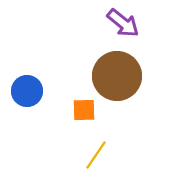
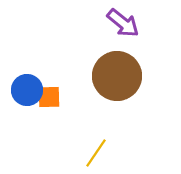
blue circle: moved 1 px up
orange square: moved 35 px left, 13 px up
yellow line: moved 2 px up
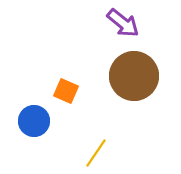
brown circle: moved 17 px right
blue circle: moved 7 px right, 31 px down
orange square: moved 17 px right, 6 px up; rotated 25 degrees clockwise
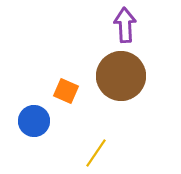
purple arrow: moved 2 px right, 2 px down; rotated 132 degrees counterclockwise
brown circle: moved 13 px left
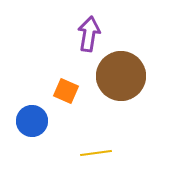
purple arrow: moved 36 px left, 9 px down; rotated 12 degrees clockwise
blue circle: moved 2 px left
yellow line: rotated 48 degrees clockwise
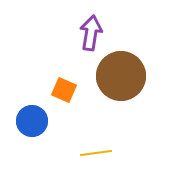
purple arrow: moved 2 px right, 1 px up
orange square: moved 2 px left, 1 px up
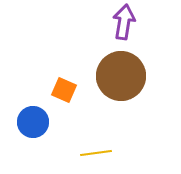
purple arrow: moved 33 px right, 11 px up
blue circle: moved 1 px right, 1 px down
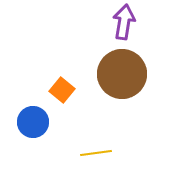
brown circle: moved 1 px right, 2 px up
orange square: moved 2 px left; rotated 15 degrees clockwise
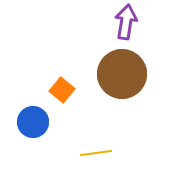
purple arrow: moved 2 px right
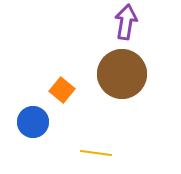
yellow line: rotated 16 degrees clockwise
